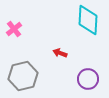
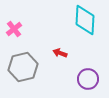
cyan diamond: moved 3 px left
gray hexagon: moved 9 px up
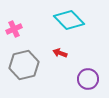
cyan diamond: moved 16 px left; rotated 48 degrees counterclockwise
pink cross: rotated 14 degrees clockwise
gray hexagon: moved 1 px right, 2 px up
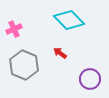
red arrow: rotated 16 degrees clockwise
gray hexagon: rotated 24 degrees counterclockwise
purple circle: moved 2 px right
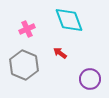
cyan diamond: rotated 24 degrees clockwise
pink cross: moved 13 px right
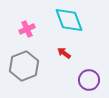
red arrow: moved 4 px right
gray hexagon: moved 1 px down; rotated 16 degrees clockwise
purple circle: moved 1 px left, 1 px down
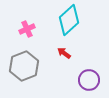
cyan diamond: rotated 68 degrees clockwise
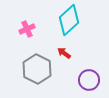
gray hexagon: moved 13 px right, 3 px down; rotated 12 degrees counterclockwise
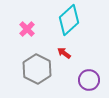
pink cross: rotated 21 degrees counterclockwise
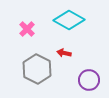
cyan diamond: rotated 72 degrees clockwise
red arrow: rotated 24 degrees counterclockwise
